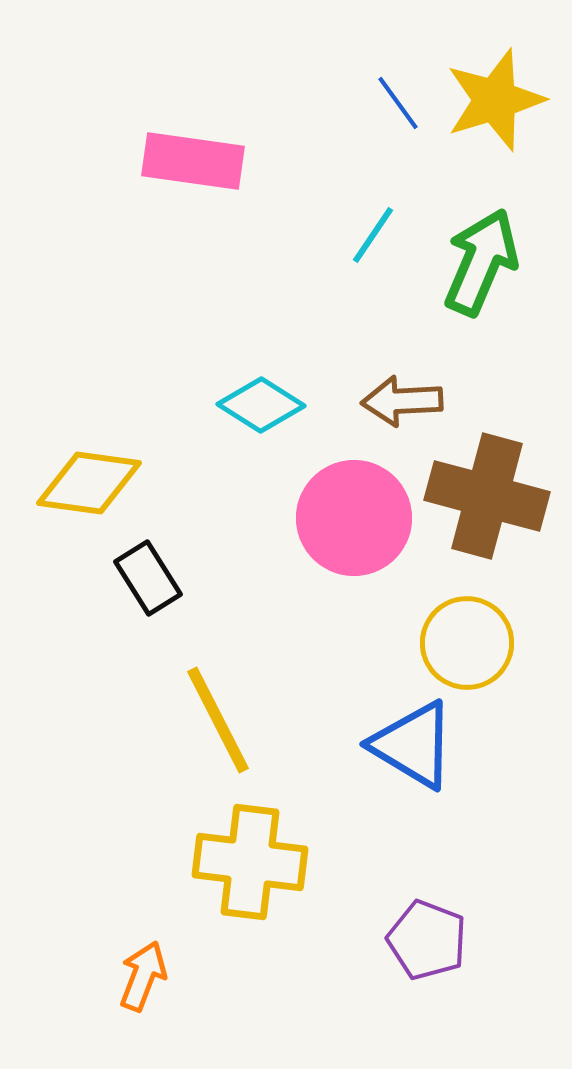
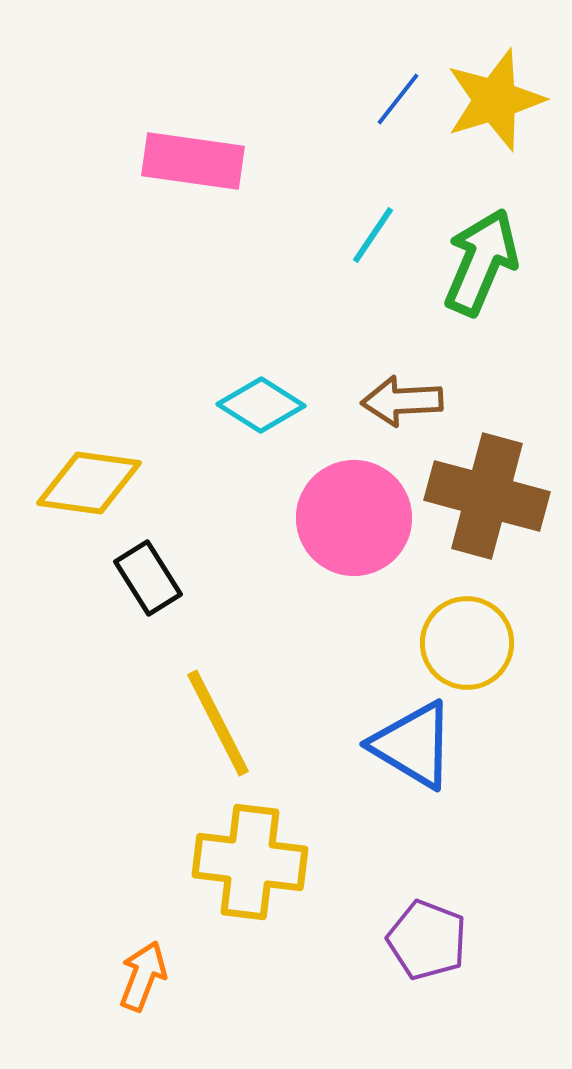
blue line: moved 4 px up; rotated 74 degrees clockwise
yellow line: moved 3 px down
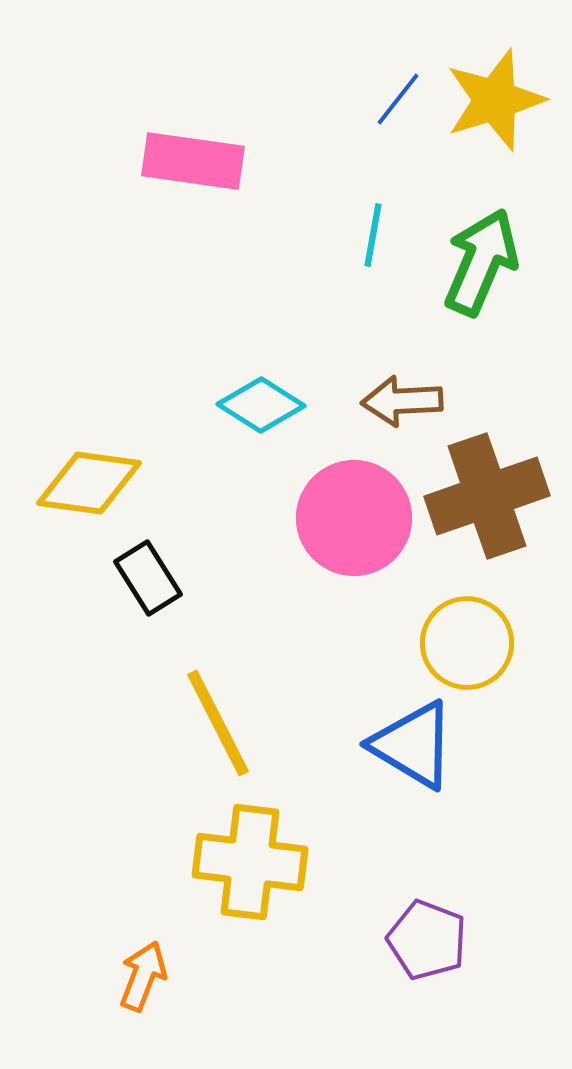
cyan line: rotated 24 degrees counterclockwise
brown cross: rotated 34 degrees counterclockwise
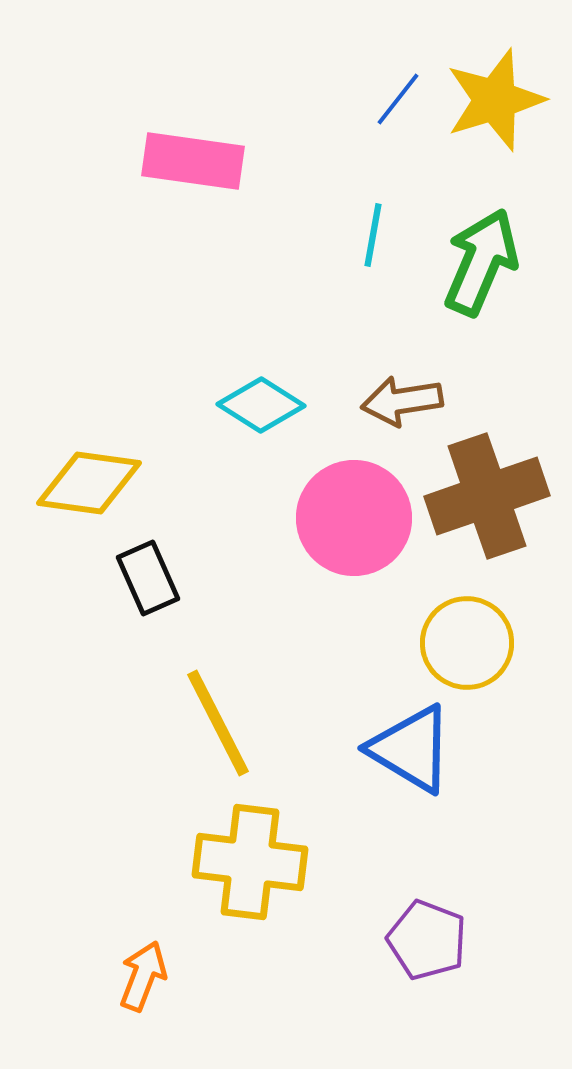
brown arrow: rotated 6 degrees counterclockwise
black rectangle: rotated 8 degrees clockwise
blue triangle: moved 2 px left, 4 px down
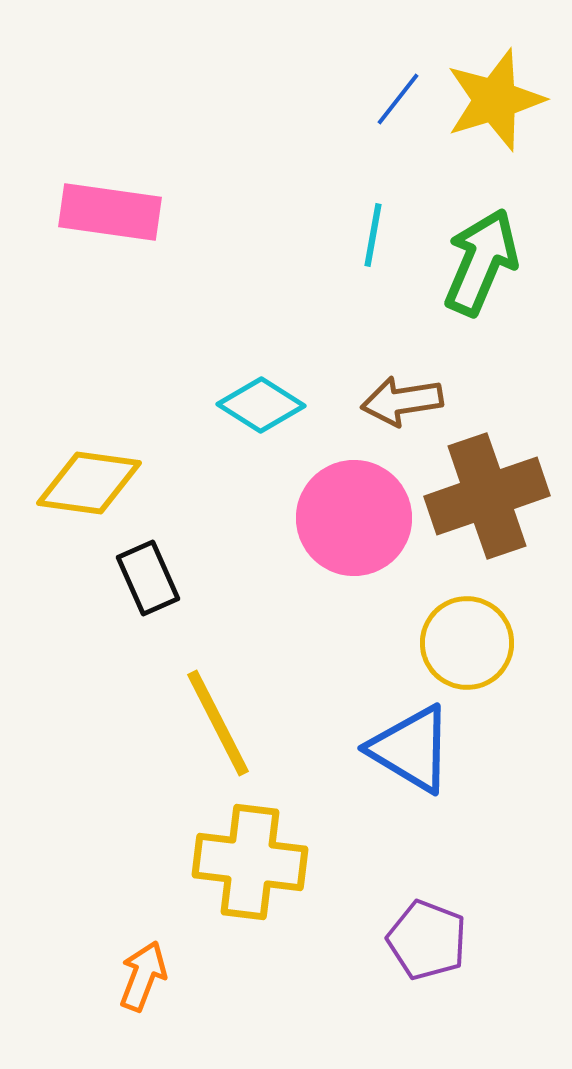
pink rectangle: moved 83 px left, 51 px down
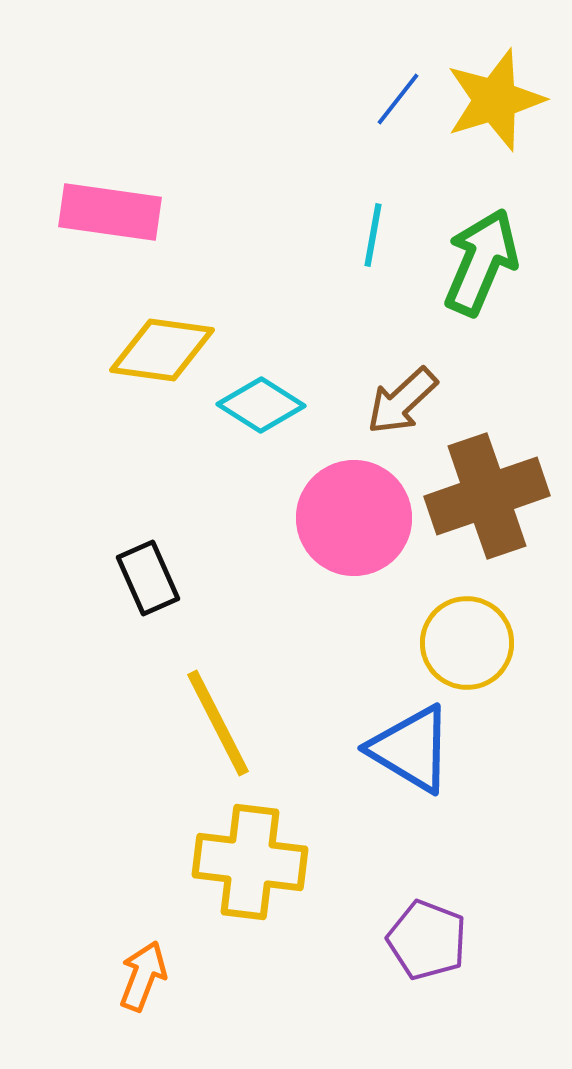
brown arrow: rotated 34 degrees counterclockwise
yellow diamond: moved 73 px right, 133 px up
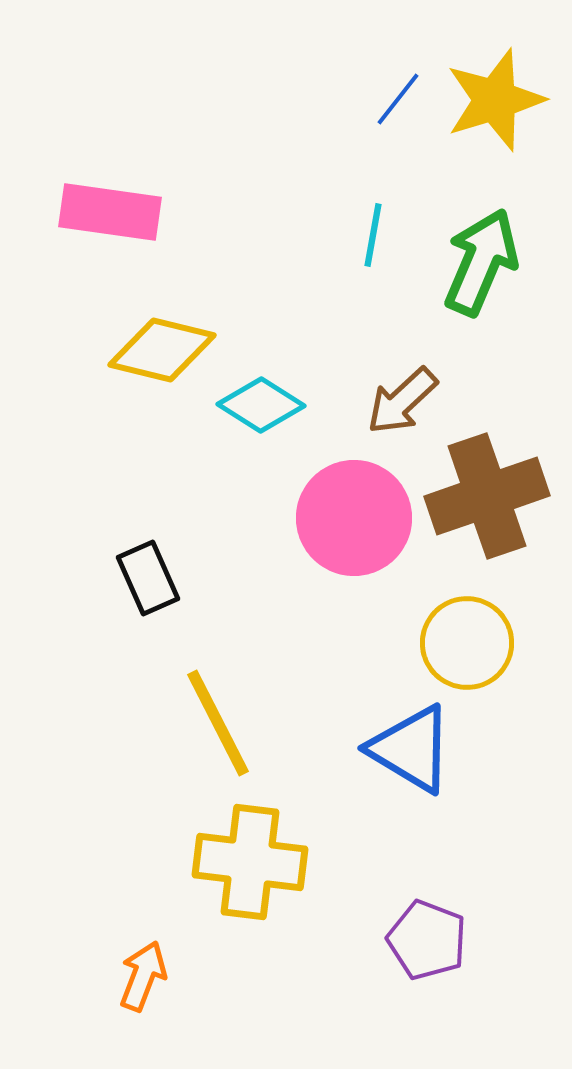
yellow diamond: rotated 6 degrees clockwise
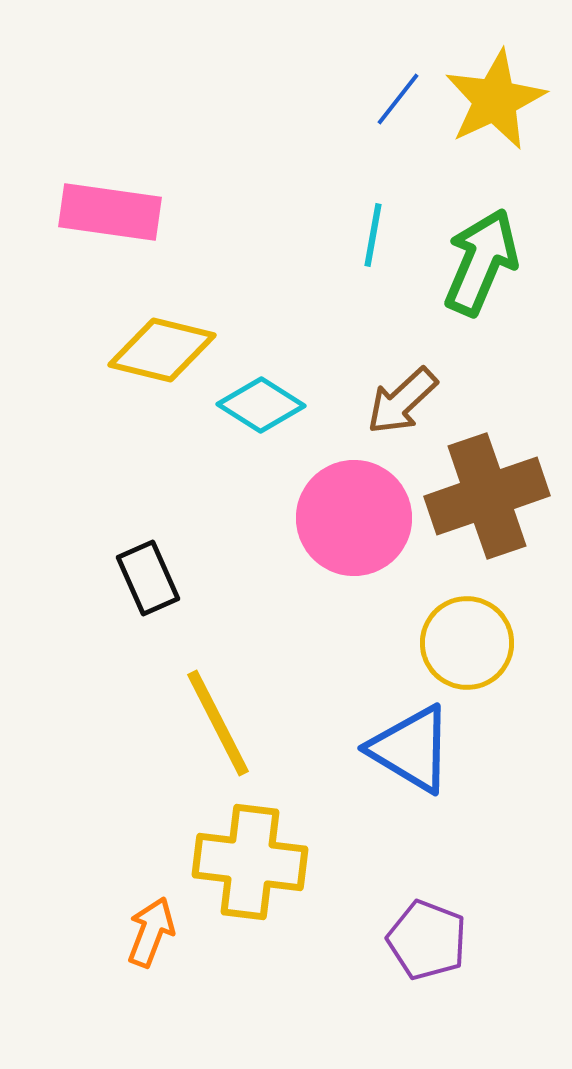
yellow star: rotated 8 degrees counterclockwise
orange arrow: moved 8 px right, 44 px up
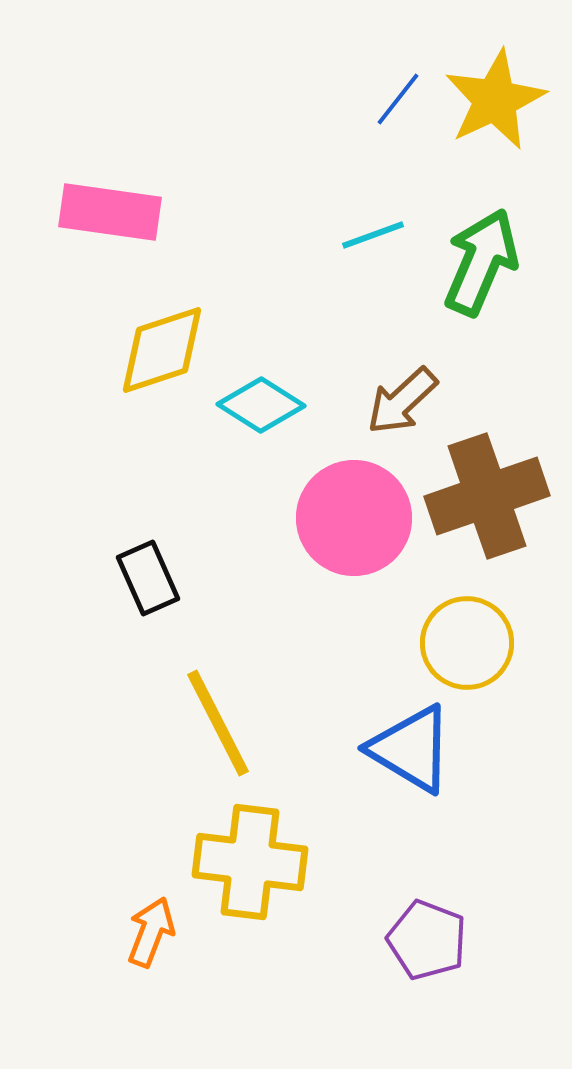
cyan line: rotated 60 degrees clockwise
yellow diamond: rotated 32 degrees counterclockwise
